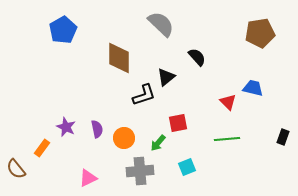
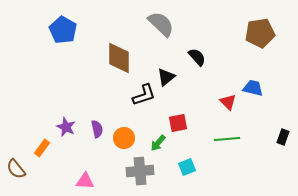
blue pentagon: rotated 12 degrees counterclockwise
pink triangle: moved 3 px left, 3 px down; rotated 30 degrees clockwise
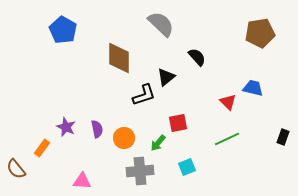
green line: rotated 20 degrees counterclockwise
pink triangle: moved 3 px left
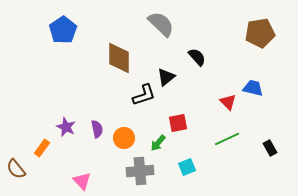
blue pentagon: rotated 8 degrees clockwise
black rectangle: moved 13 px left, 11 px down; rotated 49 degrees counterclockwise
pink triangle: rotated 42 degrees clockwise
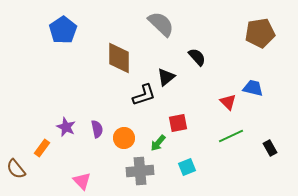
green line: moved 4 px right, 3 px up
